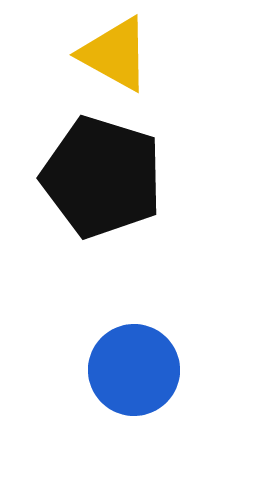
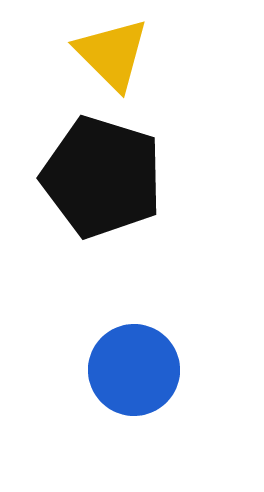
yellow triangle: moved 3 px left; rotated 16 degrees clockwise
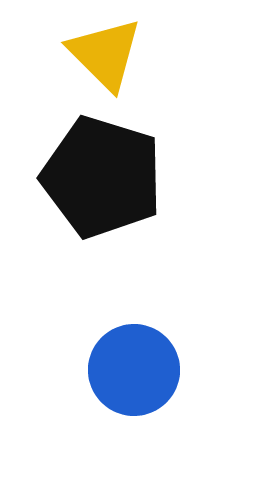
yellow triangle: moved 7 px left
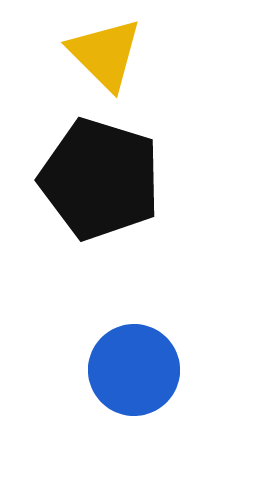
black pentagon: moved 2 px left, 2 px down
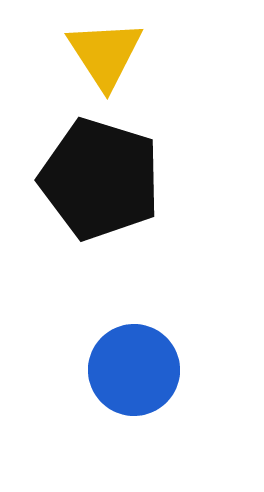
yellow triangle: rotated 12 degrees clockwise
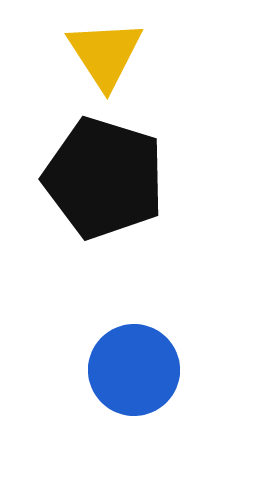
black pentagon: moved 4 px right, 1 px up
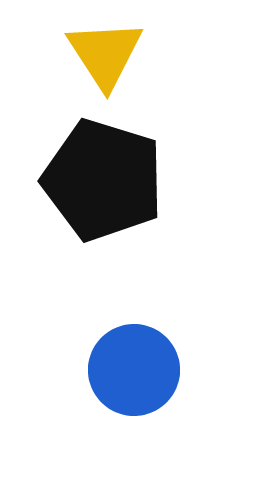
black pentagon: moved 1 px left, 2 px down
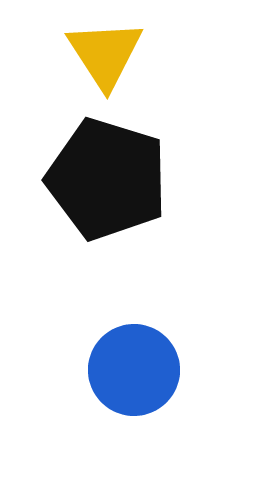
black pentagon: moved 4 px right, 1 px up
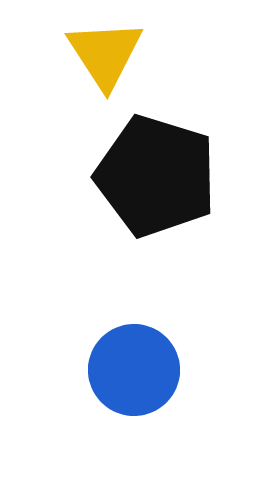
black pentagon: moved 49 px right, 3 px up
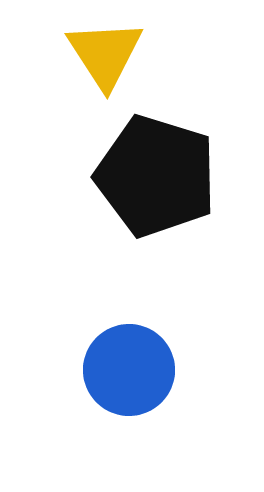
blue circle: moved 5 px left
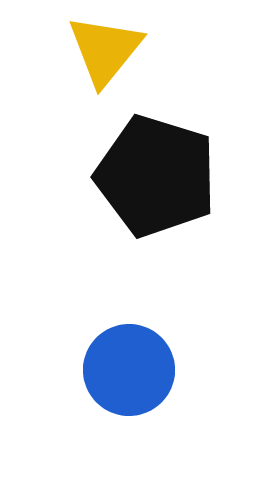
yellow triangle: moved 4 px up; rotated 12 degrees clockwise
